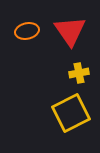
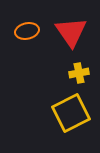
red triangle: moved 1 px right, 1 px down
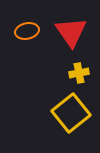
yellow square: rotated 12 degrees counterclockwise
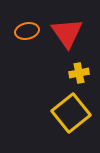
red triangle: moved 4 px left, 1 px down
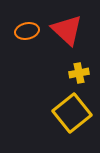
red triangle: moved 3 px up; rotated 12 degrees counterclockwise
yellow square: moved 1 px right
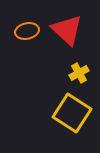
yellow cross: rotated 18 degrees counterclockwise
yellow square: rotated 18 degrees counterclockwise
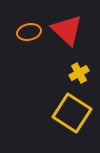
orange ellipse: moved 2 px right, 1 px down
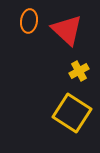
orange ellipse: moved 11 px up; rotated 70 degrees counterclockwise
yellow cross: moved 2 px up
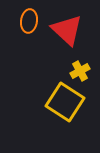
yellow cross: moved 1 px right
yellow square: moved 7 px left, 11 px up
